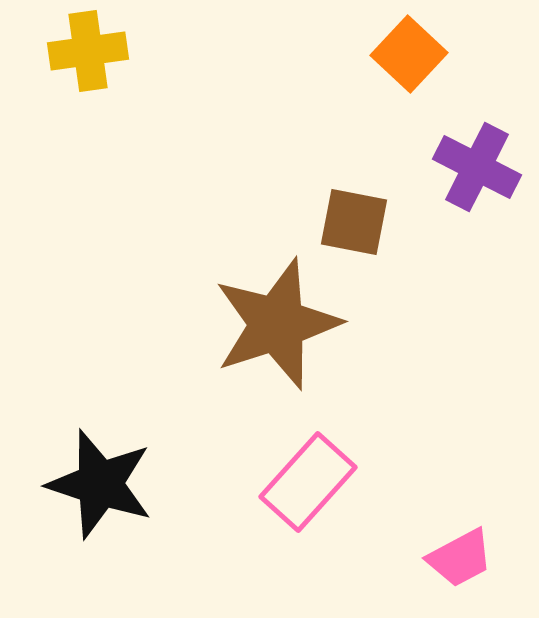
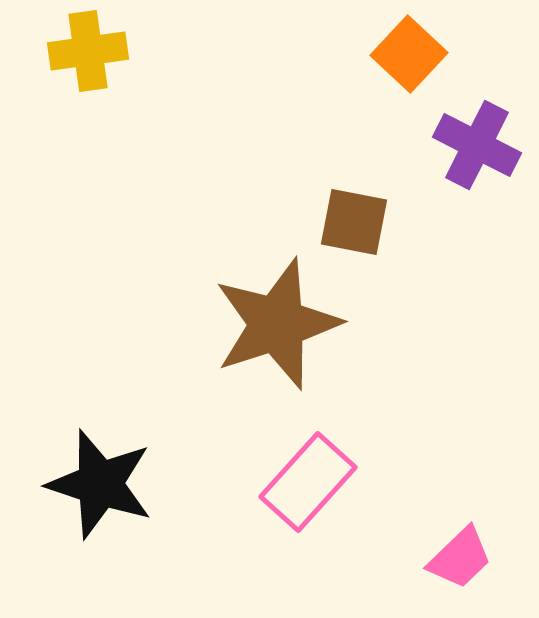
purple cross: moved 22 px up
pink trapezoid: rotated 16 degrees counterclockwise
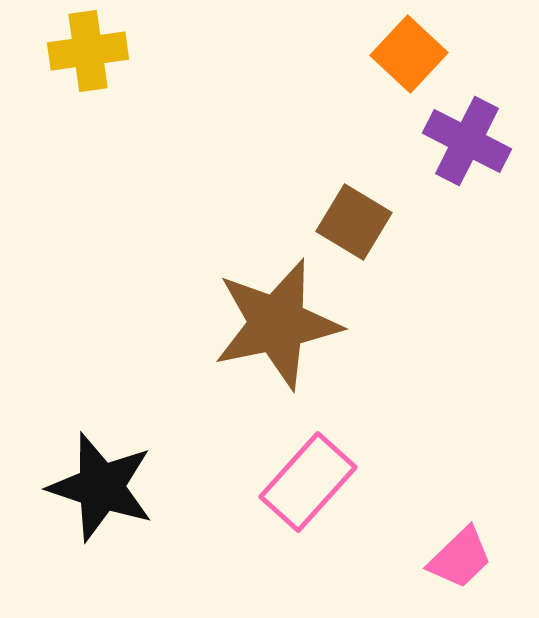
purple cross: moved 10 px left, 4 px up
brown square: rotated 20 degrees clockwise
brown star: rotated 6 degrees clockwise
black star: moved 1 px right, 3 px down
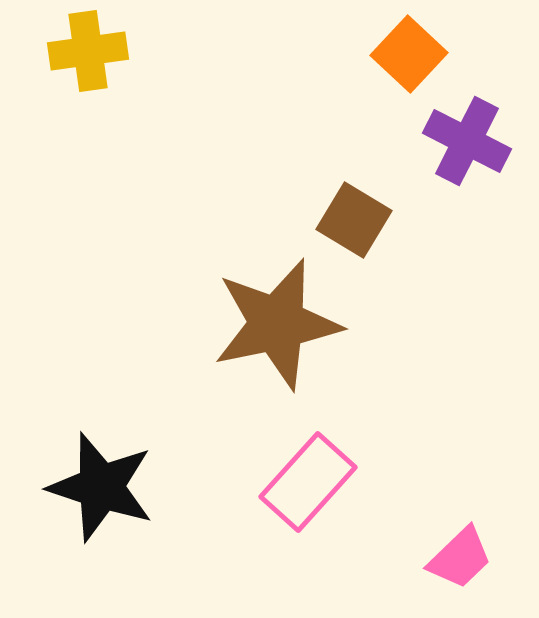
brown square: moved 2 px up
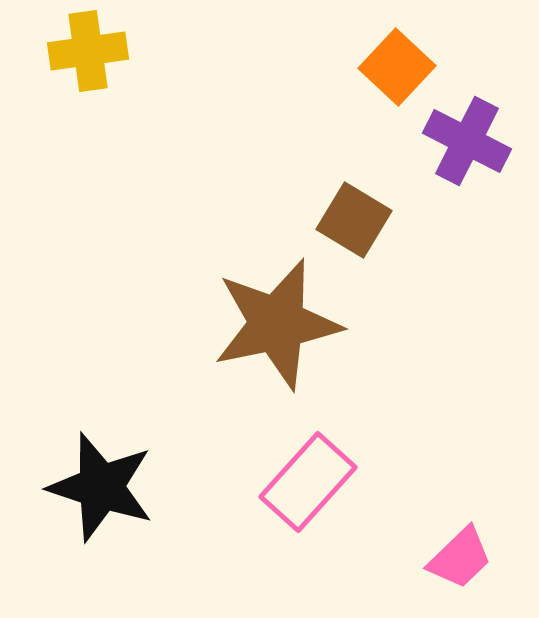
orange square: moved 12 px left, 13 px down
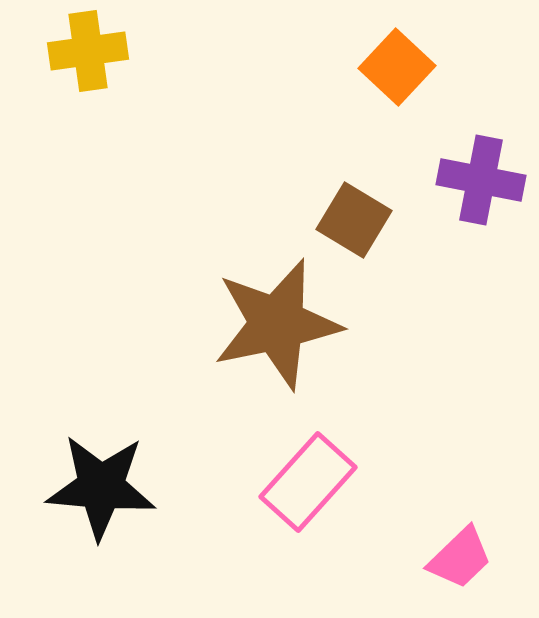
purple cross: moved 14 px right, 39 px down; rotated 16 degrees counterclockwise
black star: rotated 13 degrees counterclockwise
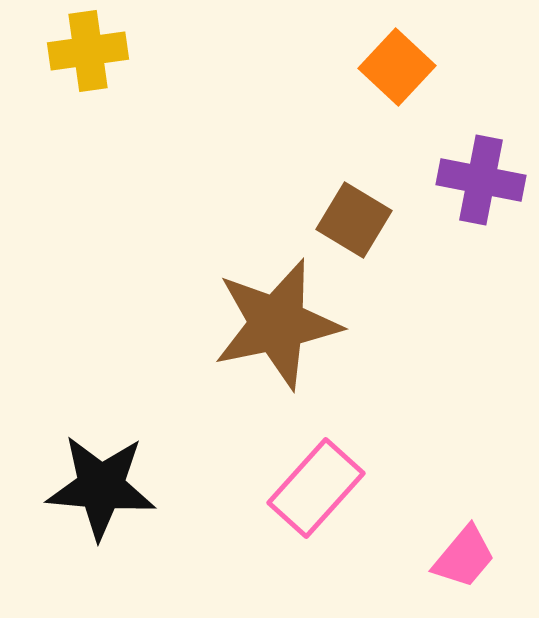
pink rectangle: moved 8 px right, 6 px down
pink trapezoid: moved 4 px right, 1 px up; rotated 6 degrees counterclockwise
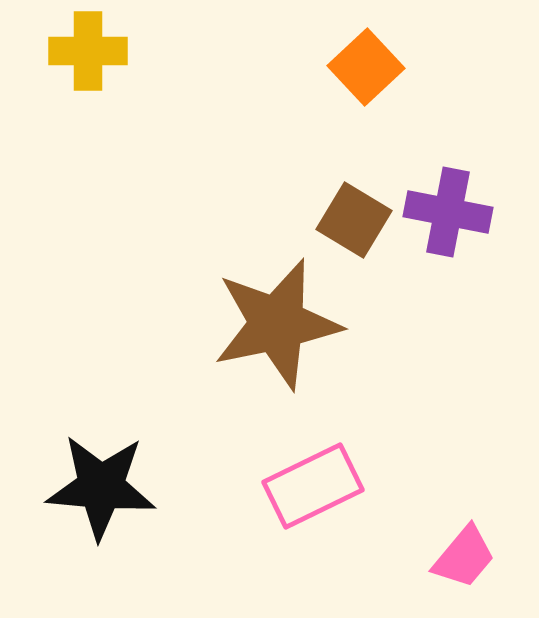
yellow cross: rotated 8 degrees clockwise
orange square: moved 31 px left; rotated 4 degrees clockwise
purple cross: moved 33 px left, 32 px down
pink rectangle: moved 3 px left, 2 px up; rotated 22 degrees clockwise
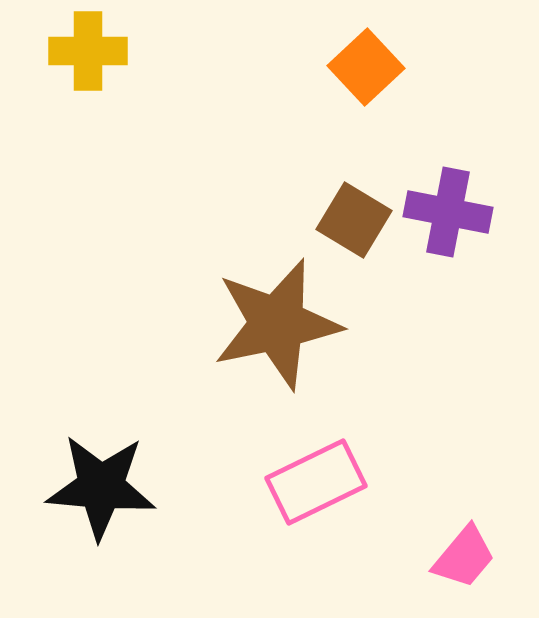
pink rectangle: moved 3 px right, 4 px up
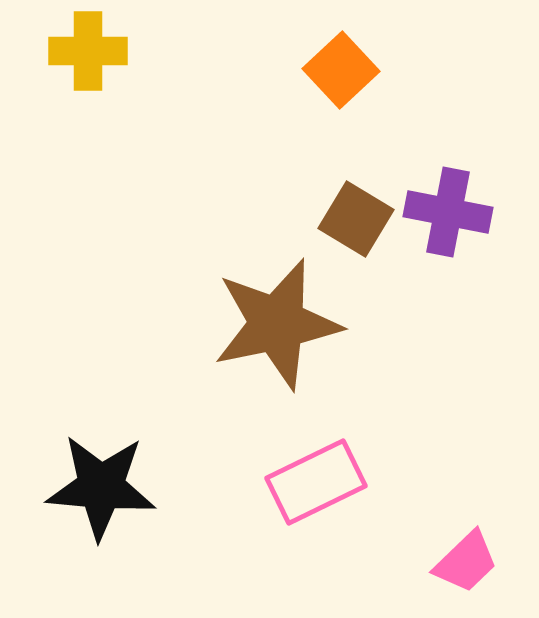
orange square: moved 25 px left, 3 px down
brown square: moved 2 px right, 1 px up
pink trapezoid: moved 2 px right, 5 px down; rotated 6 degrees clockwise
